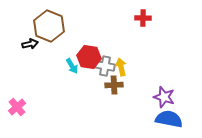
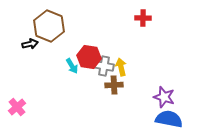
gray cross: moved 1 px left
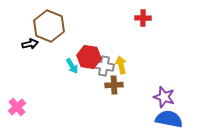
yellow arrow: moved 2 px up
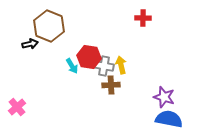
brown cross: moved 3 px left
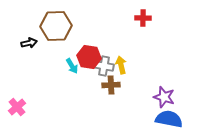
brown hexagon: moved 7 px right; rotated 24 degrees counterclockwise
black arrow: moved 1 px left, 1 px up
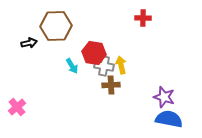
red hexagon: moved 5 px right, 4 px up
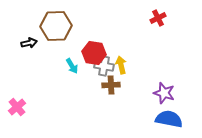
red cross: moved 15 px right; rotated 28 degrees counterclockwise
purple star: moved 4 px up
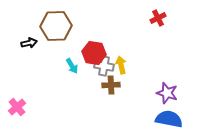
purple star: moved 3 px right
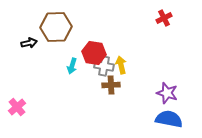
red cross: moved 6 px right
brown hexagon: moved 1 px down
cyan arrow: rotated 49 degrees clockwise
